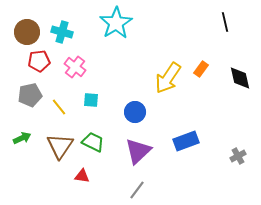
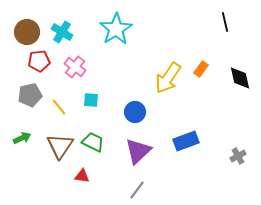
cyan star: moved 6 px down
cyan cross: rotated 15 degrees clockwise
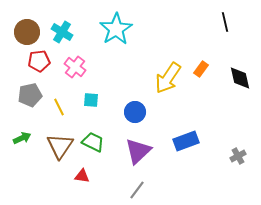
yellow line: rotated 12 degrees clockwise
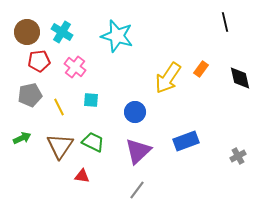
cyan star: moved 1 px right, 7 px down; rotated 24 degrees counterclockwise
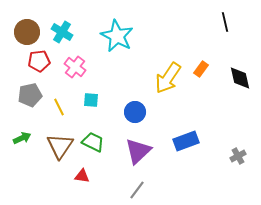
cyan star: rotated 12 degrees clockwise
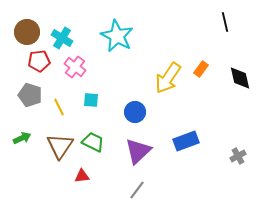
cyan cross: moved 6 px down
gray pentagon: rotated 30 degrees clockwise
red triangle: rotated 14 degrees counterclockwise
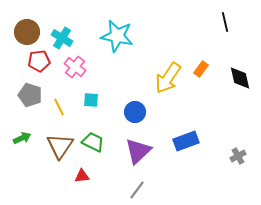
cyan star: rotated 16 degrees counterclockwise
